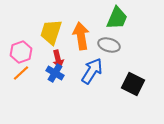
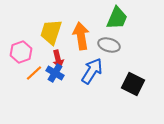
orange line: moved 13 px right
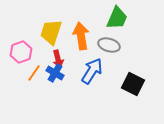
orange line: rotated 12 degrees counterclockwise
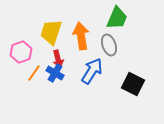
gray ellipse: rotated 55 degrees clockwise
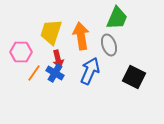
pink hexagon: rotated 20 degrees clockwise
blue arrow: moved 2 px left; rotated 8 degrees counterclockwise
black square: moved 1 px right, 7 px up
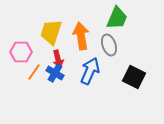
orange line: moved 1 px up
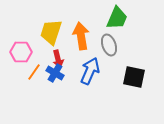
black square: rotated 15 degrees counterclockwise
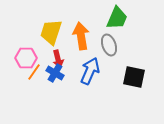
pink hexagon: moved 5 px right, 6 px down
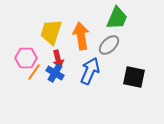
gray ellipse: rotated 65 degrees clockwise
